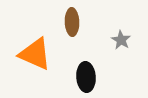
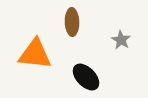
orange triangle: rotated 18 degrees counterclockwise
black ellipse: rotated 40 degrees counterclockwise
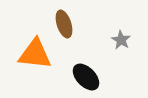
brown ellipse: moved 8 px left, 2 px down; rotated 16 degrees counterclockwise
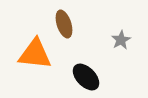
gray star: rotated 12 degrees clockwise
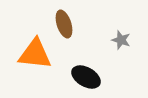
gray star: rotated 24 degrees counterclockwise
black ellipse: rotated 16 degrees counterclockwise
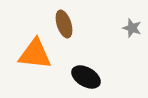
gray star: moved 11 px right, 12 px up
